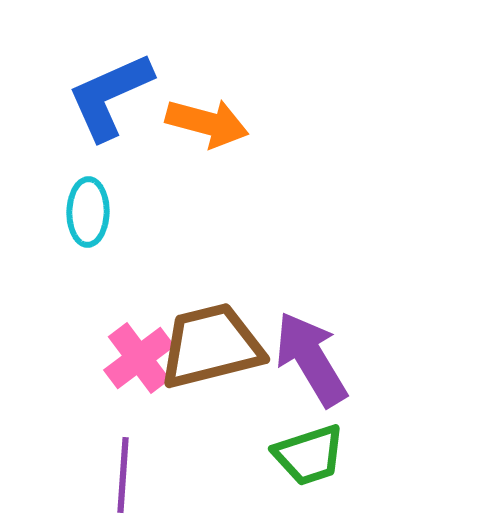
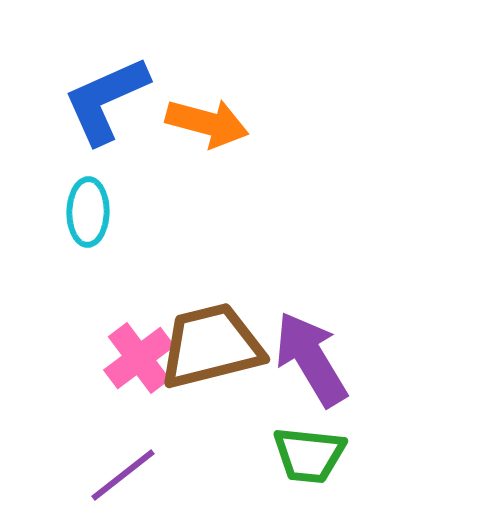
blue L-shape: moved 4 px left, 4 px down
green trapezoid: rotated 24 degrees clockwise
purple line: rotated 48 degrees clockwise
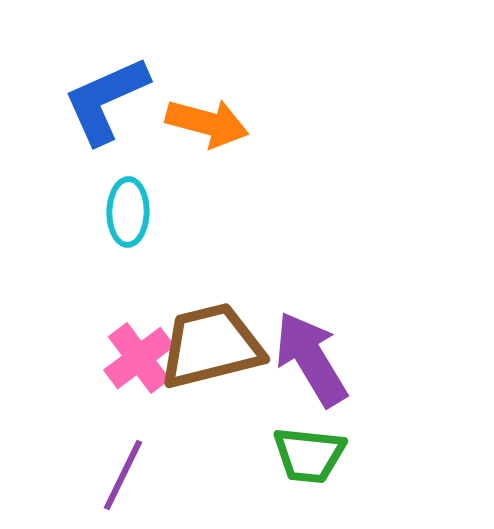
cyan ellipse: moved 40 px right
purple line: rotated 26 degrees counterclockwise
